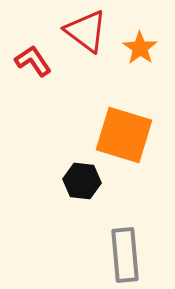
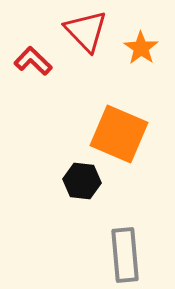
red triangle: rotated 9 degrees clockwise
orange star: moved 1 px right
red L-shape: rotated 12 degrees counterclockwise
orange square: moved 5 px left, 1 px up; rotated 6 degrees clockwise
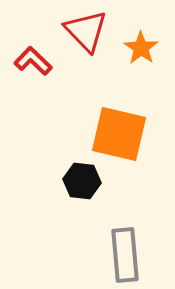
orange square: rotated 10 degrees counterclockwise
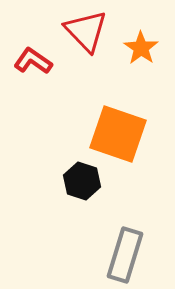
red L-shape: rotated 9 degrees counterclockwise
orange square: moved 1 px left; rotated 6 degrees clockwise
black hexagon: rotated 12 degrees clockwise
gray rectangle: rotated 22 degrees clockwise
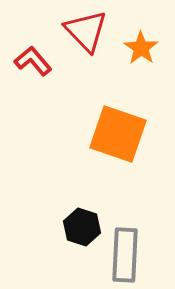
red L-shape: rotated 15 degrees clockwise
black hexagon: moved 46 px down
gray rectangle: rotated 14 degrees counterclockwise
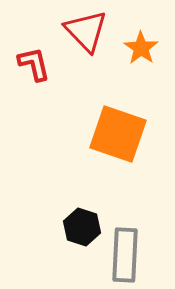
red L-shape: moved 1 px right, 3 px down; rotated 27 degrees clockwise
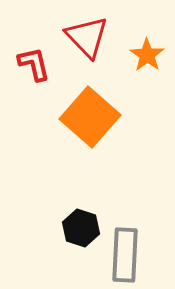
red triangle: moved 1 px right, 6 px down
orange star: moved 6 px right, 7 px down
orange square: moved 28 px left, 17 px up; rotated 22 degrees clockwise
black hexagon: moved 1 px left, 1 px down
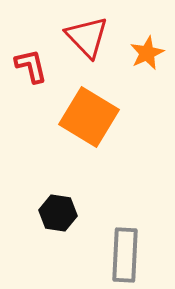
orange star: moved 2 px up; rotated 12 degrees clockwise
red L-shape: moved 3 px left, 2 px down
orange square: moved 1 px left; rotated 10 degrees counterclockwise
black hexagon: moved 23 px left, 15 px up; rotated 9 degrees counterclockwise
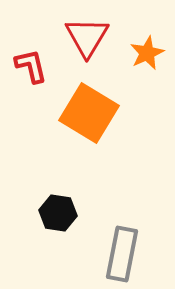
red triangle: rotated 15 degrees clockwise
orange square: moved 4 px up
gray rectangle: moved 3 px left, 1 px up; rotated 8 degrees clockwise
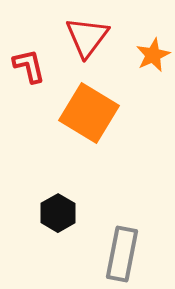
red triangle: rotated 6 degrees clockwise
orange star: moved 6 px right, 2 px down
red L-shape: moved 2 px left
black hexagon: rotated 21 degrees clockwise
